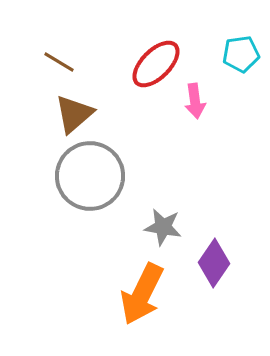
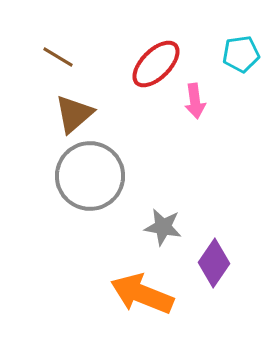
brown line: moved 1 px left, 5 px up
orange arrow: rotated 86 degrees clockwise
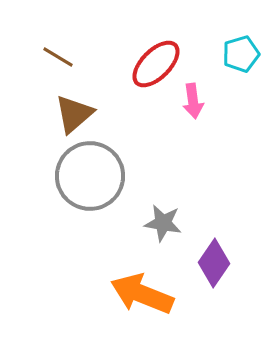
cyan pentagon: rotated 9 degrees counterclockwise
pink arrow: moved 2 px left
gray star: moved 4 px up
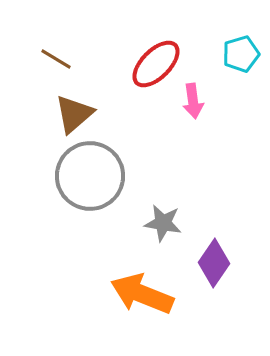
brown line: moved 2 px left, 2 px down
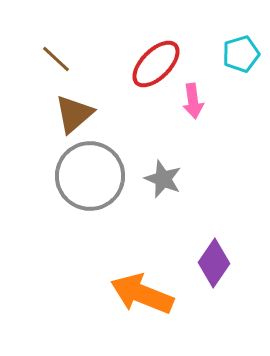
brown line: rotated 12 degrees clockwise
gray star: moved 44 px up; rotated 12 degrees clockwise
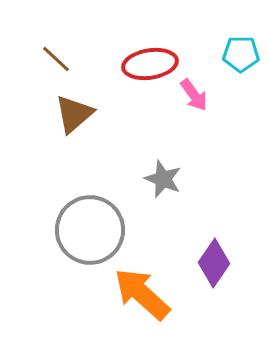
cyan pentagon: rotated 18 degrees clockwise
red ellipse: moved 6 px left; rotated 36 degrees clockwise
pink arrow: moved 1 px right, 6 px up; rotated 28 degrees counterclockwise
gray circle: moved 54 px down
orange arrow: rotated 20 degrees clockwise
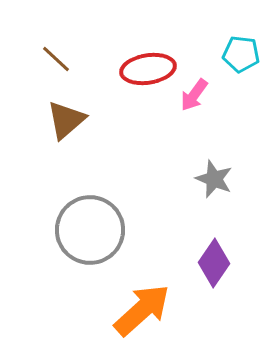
cyan pentagon: rotated 6 degrees clockwise
red ellipse: moved 2 px left, 5 px down
pink arrow: rotated 72 degrees clockwise
brown triangle: moved 8 px left, 6 px down
gray star: moved 51 px right
orange arrow: moved 16 px down; rotated 96 degrees clockwise
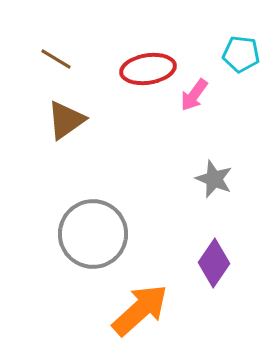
brown line: rotated 12 degrees counterclockwise
brown triangle: rotated 6 degrees clockwise
gray circle: moved 3 px right, 4 px down
orange arrow: moved 2 px left
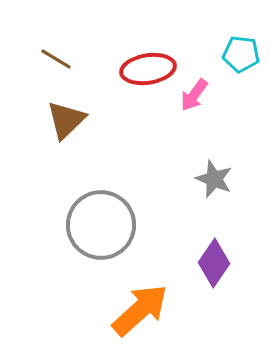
brown triangle: rotated 9 degrees counterclockwise
gray circle: moved 8 px right, 9 px up
